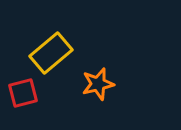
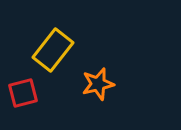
yellow rectangle: moved 2 px right, 3 px up; rotated 12 degrees counterclockwise
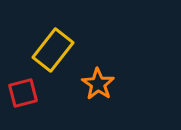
orange star: rotated 24 degrees counterclockwise
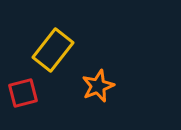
orange star: moved 2 px down; rotated 16 degrees clockwise
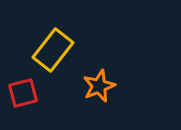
orange star: moved 1 px right
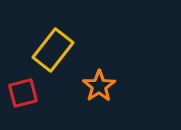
orange star: rotated 12 degrees counterclockwise
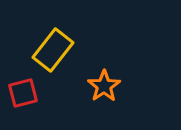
orange star: moved 5 px right
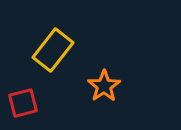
red square: moved 10 px down
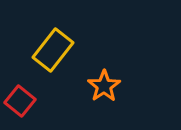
red square: moved 3 px left, 2 px up; rotated 36 degrees counterclockwise
